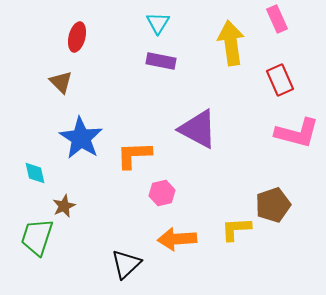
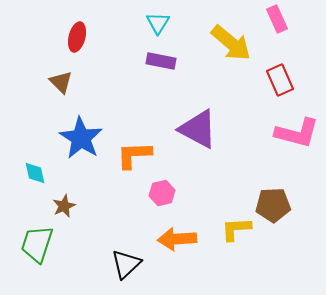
yellow arrow: rotated 138 degrees clockwise
brown pentagon: rotated 16 degrees clockwise
green trapezoid: moved 7 px down
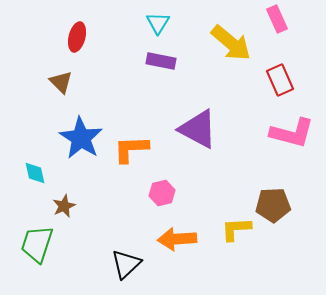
pink L-shape: moved 5 px left
orange L-shape: moved 3 px left, 6 px up
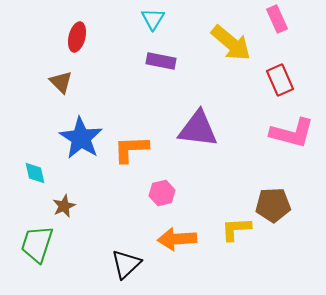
cyan triangle: moved 5 px left, 4 px up
purple triangle: rotated 21 degrees counterclockwise
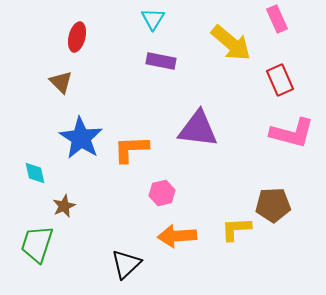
orange arrow: moved 3 px up
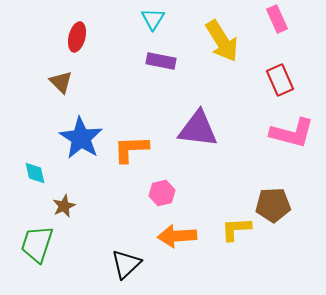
yellow arrow: moved 9 px left, 2 px up; rotated 18 degrees clockwise
